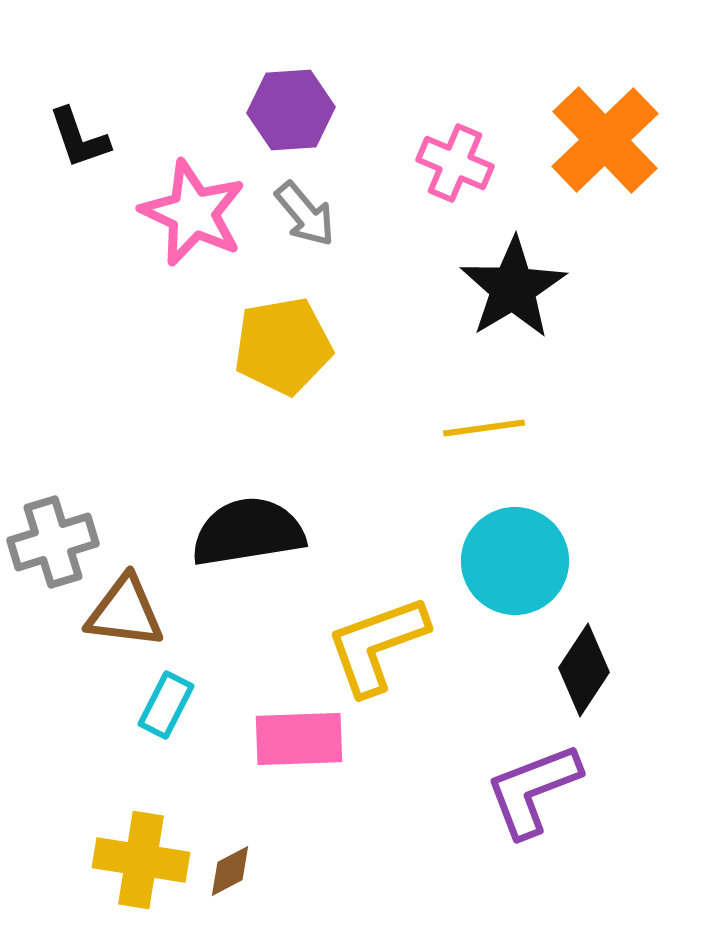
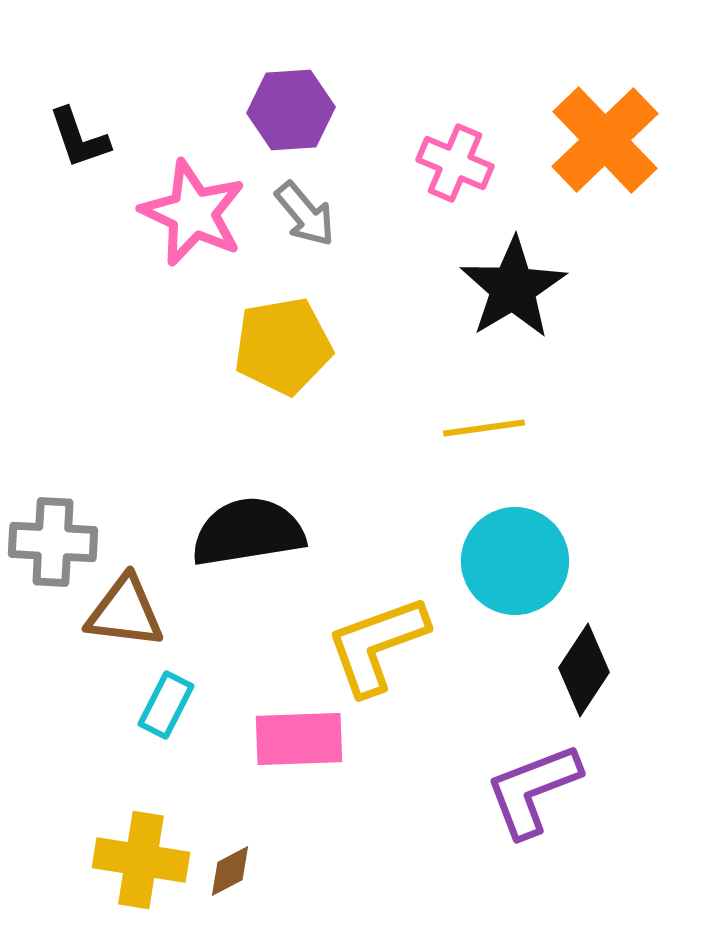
gray cross: rotated 20 degrees clockwise
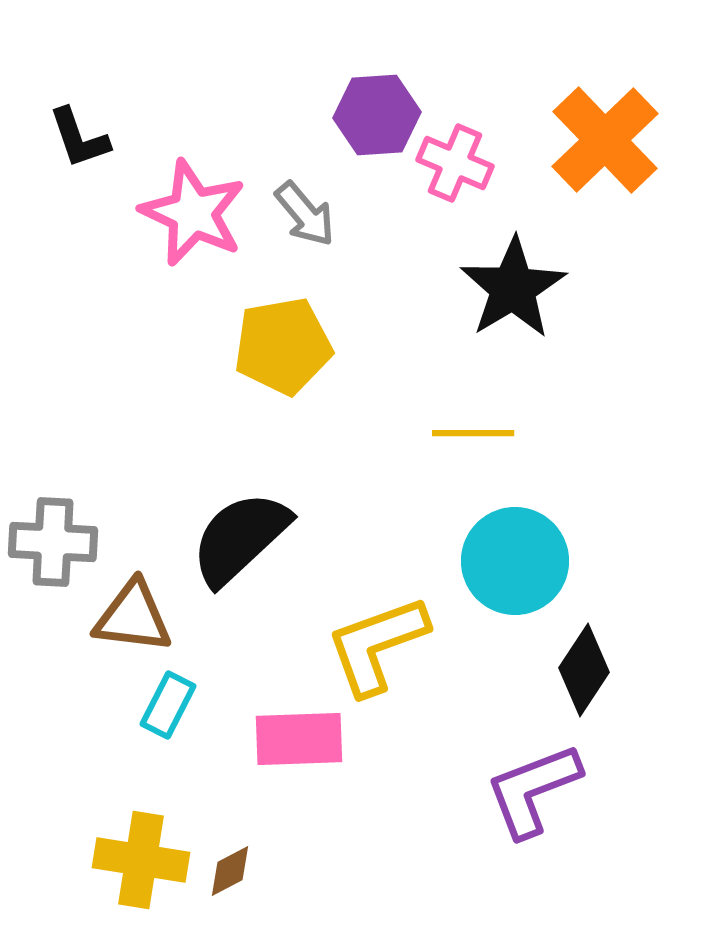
purple hexagon: moved 86 px right, 5 px down
yellow line: moved 11 px left, 5 px down; rotated 8 degrees clockwise
black semicircle: moved 8 px left, 6 px down; rotated 34 degrees counterclockwise
brown triangle: moved 8 px right, 5 px down
cyan rectangle: moved 2 px right
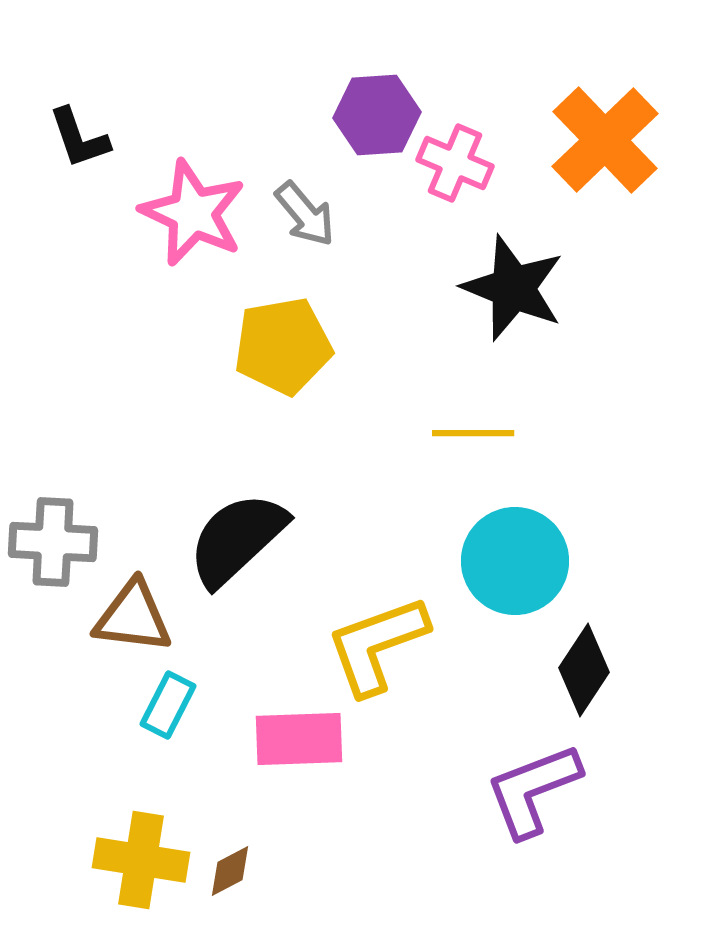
black star: rotated 19 degrees counterclockwise
black semicircle: moved 3 px left, 1 px down
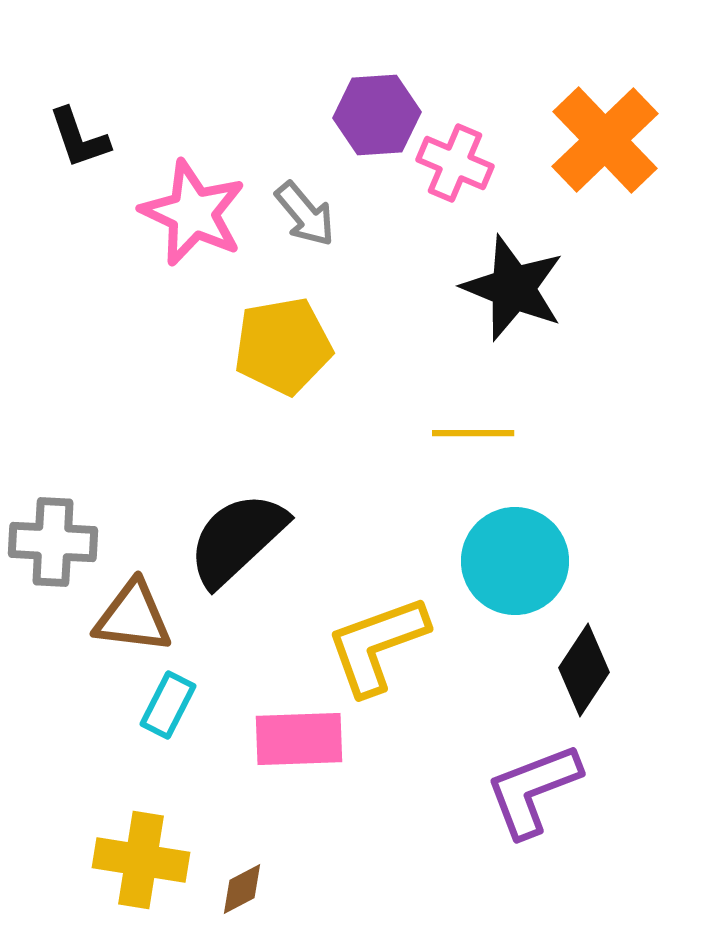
brown diamond: moved 12 px right, 18 px down
